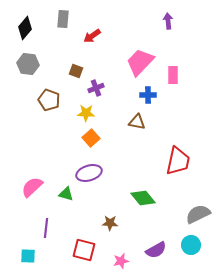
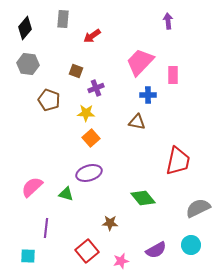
gray semicircle: moved 6 px up
red square: moved 3 px right, 1 px down; rotated 35 degrees clockwise
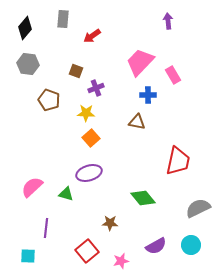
pink rectangle: rotated 30 degrees counterclockwise
purple semicircle: moved 4 px up
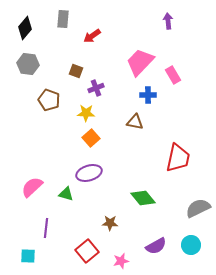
brown triangle: moved 2 px left
red trapezoid: moved 3 px up
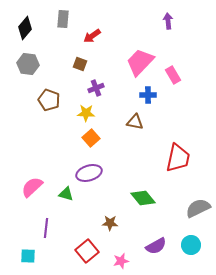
brown square: moved 4 px right, 7 px up
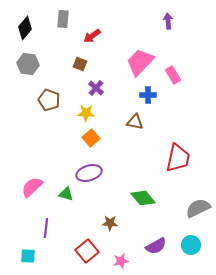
purple cross: rotated 28 degrees counterclockwise
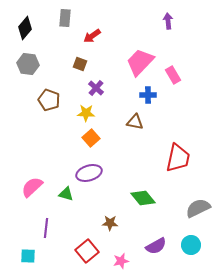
gray rectangle: moved 2 px right, 1 px up
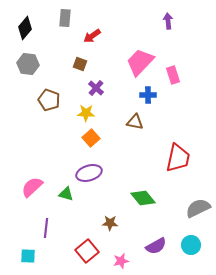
pink rectangle: rotated 12 degrees clockwise
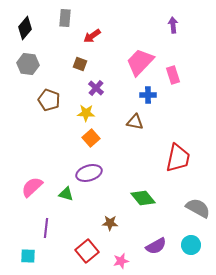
purple arrow: moved 5 px right, 4 px down
gray semicircle: rotated 55 degrees clockwise
